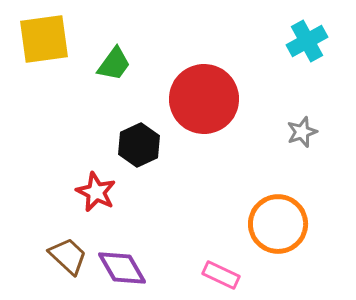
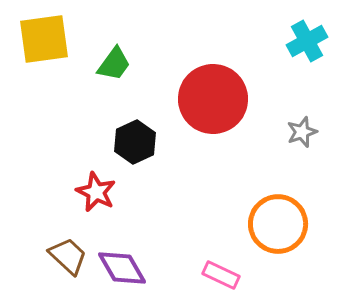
red circle: moved 9 px right
black hexagon: moved 4 px left, 3 px up
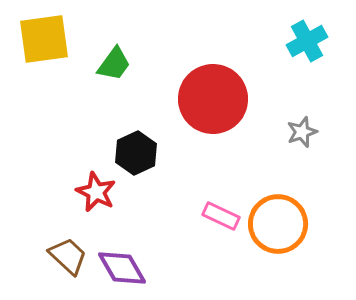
black hexagon: moved 1 px right, 11 px down
pink rectangle: moved 59 px up
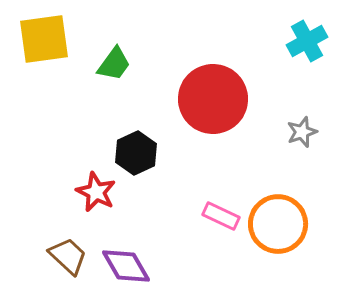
purple diamond: moved 4 px right, 2 px up
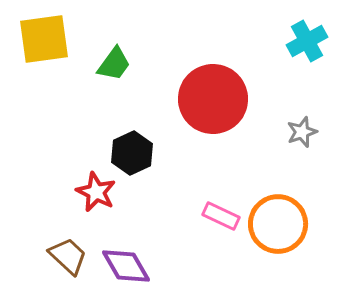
black hexagon: moved 4 px left
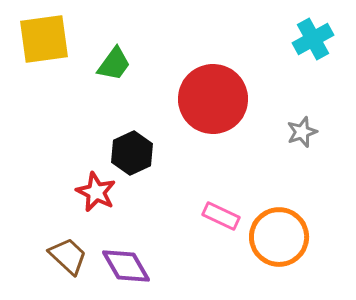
cyan cross: moved 6 px right, 2 px up
orange circle: moved 1 px right, 13 px down
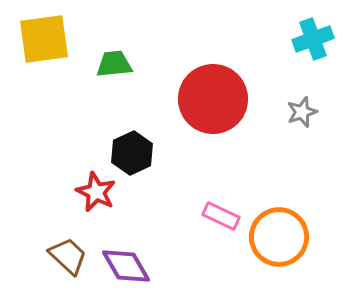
cyan cross: rotated 9 degrees clockwise
green trapezoid: rotated 132 degrees counterclockwise
gray star: moved 20 px up
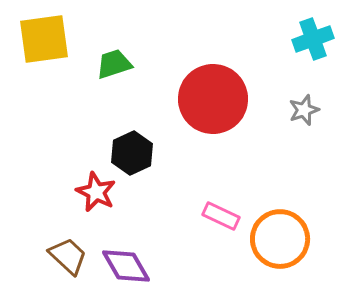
green trapezoid: rotated 12 degrees counterclockwise
gray star: moved 2 px right, 2 px up
orange circle: moved 1 px right, 2 px down
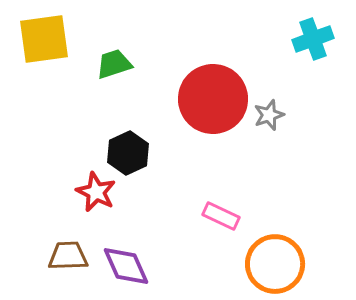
gray star: moved 35 px left, 5 px down
black hexagon: moved 4 px left
orange circle: moved 5 px left, 25 px down
brown trapezoid: rotated 45 degrees counterclockwise
purple diamond: rotated 6 degrees clockwise
